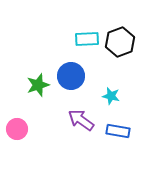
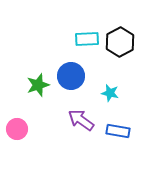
black hexagon: rotated 8 degrees counterclockwise
cyan star: moved 1 px left, 3 px up
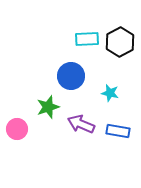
green star: moved 10 px right, 22 px down
purple arrow: moved 4 px down; rotated 12 degrees counterclockwise
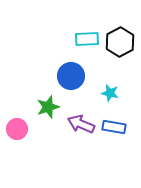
blue rectangle: moved 4 px left, 4 px up
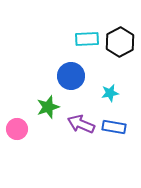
cyan star: rotated 24 degrees counterclockwise
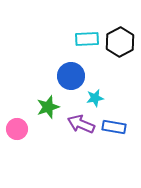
cyan star: moved 15 px left, 5 px down
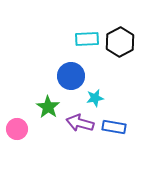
green star: rotated 20 degrees counterclockwise
purple arrow: moved 1 px left, 1 px up; rotated 8 degrees counterclockwise
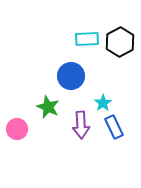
cyan star: moved 8 px right, 5 px down; rotated 24 degrees counterclockwise
green star: rotated 10 degrees counterclockwise
purple arrow: moved 1 px right, 2 px down; rotated 108 degrees counterclockwise
blue rectangle: rotated 55 degrees clockwise
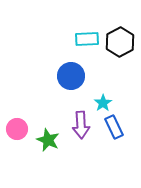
green star: moved 33 px down
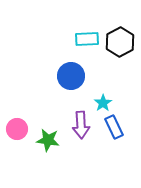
green star: rotated 15 degrees counterclockwise
